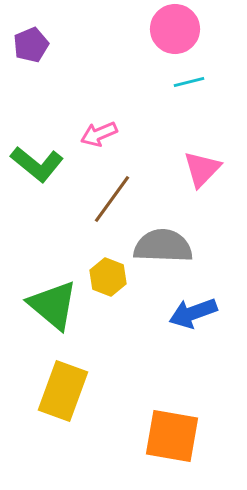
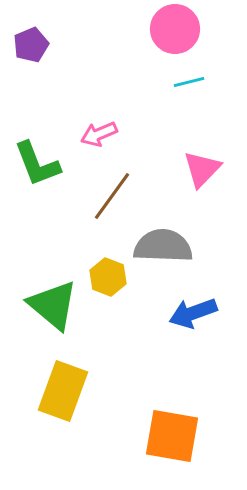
green L-shape: rotated 30 degrees clockwise
brown line: moved 3 px up
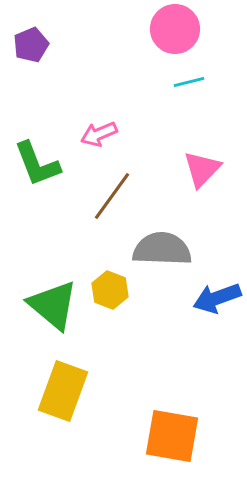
gray semicircle: moved 1 px left, 3 px down
yellow hexagon: moved 2 px right, 13 px down
blue arrow: moved 24 px right, 15 px up
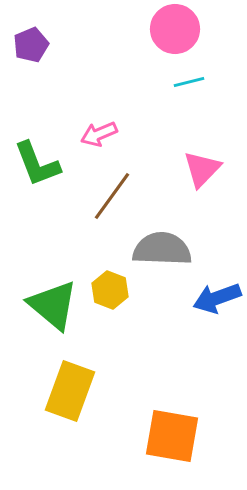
yellow rectangle: moved 7 px right
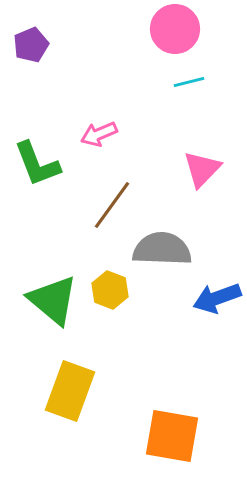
brown line: moved 9 px down
green triangle: moved 5 px up
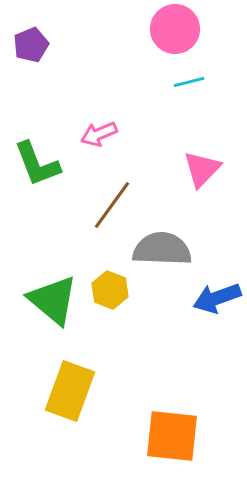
orange square: rotated 4 degrees counterclockwise
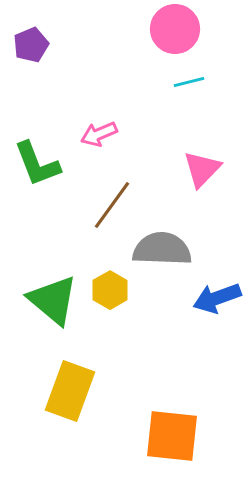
yellow hexagon: rotated 9 degrees clockwise
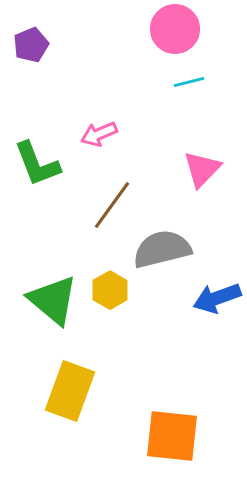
gray semicircle: rotated 16 degrees counterclockwise
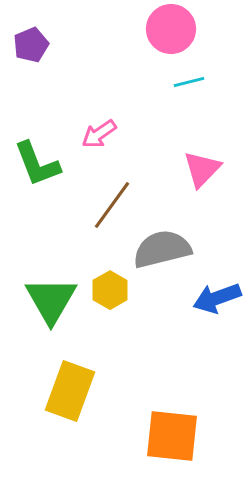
pink circle: moved 4 px left
pink arrow: rotated 12 degrees counterclockwise
green triangle: moved 2 px left; rotated 20 degrees clockwise
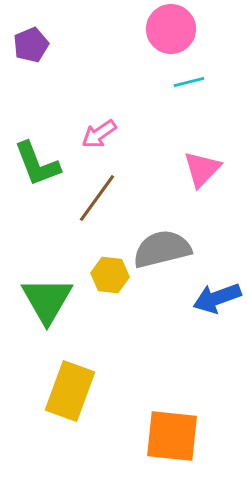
brown line: moved 15 px left, 7 px up
yellow hexagon: moved 15 px up; rotated 24 degrees counterclockwise
green triangle: moved 4 px left
